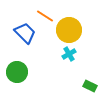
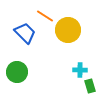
yellow circle: moved 1 px left
cyan cross: moved 11 px right, 16 px down; rotated 32 degrees clockwise
green rectangle: rotated 48 degrees clockwise
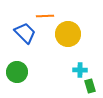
orange line: rotated 36 degrees counterclockwise
yellow circle: moved 4 px down
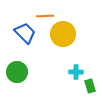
yellow circle: moved 5 px left
cyan cross: moved 4 px left, 2 px down
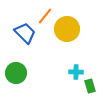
orange line: rotated 48 degrees counterclockwise
yellow circle: moved 4 px right, 5 px up
green circle: moved 1 px left, 1 px down
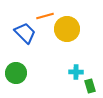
orange line: rotated 36 degrees clockwise
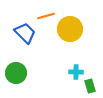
orange line: moved 1 px right
yellow circle: moved 3 px right
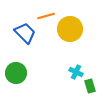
cyan cross: rotated 24 degrees clockwise
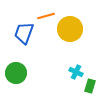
blue trapezoid: moved 1 px left; rotated 115 degrees counterclockwise
green rectangle: rotated 32 degrees clockwise
